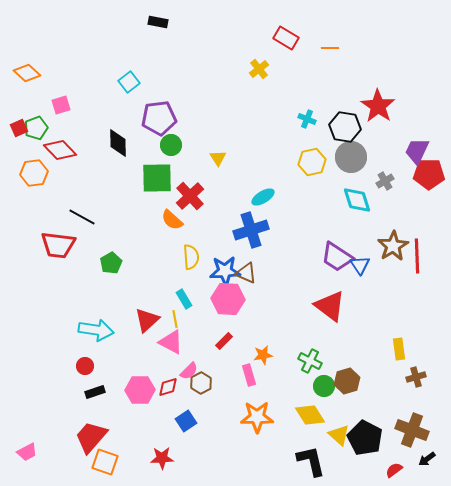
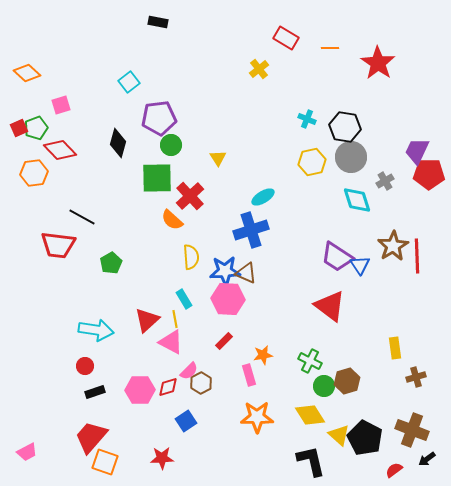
red star at (378, 106): moved 43 px up
black diamond at (118, 143): rotated 16 degrees clockwise
yellow rectangle at (399, 349): moved 4 px left, 1 px up
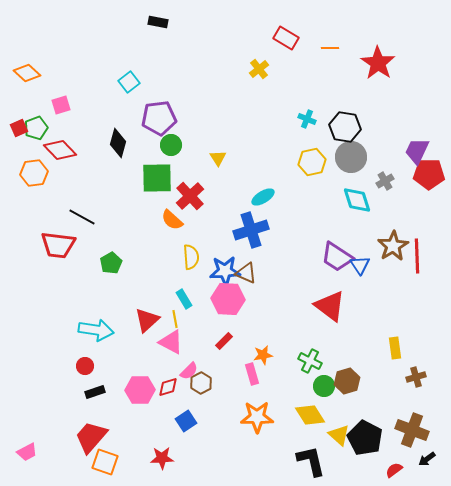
pink rectangle at (249, 375): moved 3 px right, 1 px up
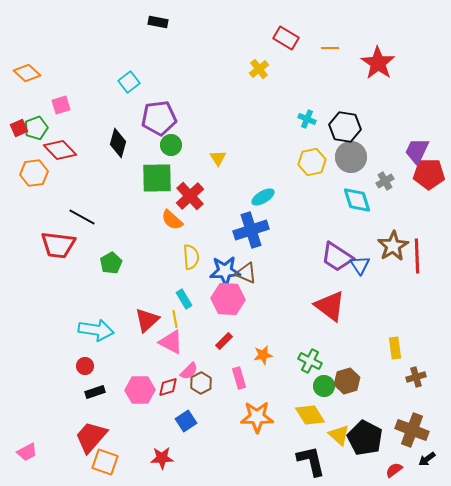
pink rectangle at (252, 374): moved 13 px left, 4 px down
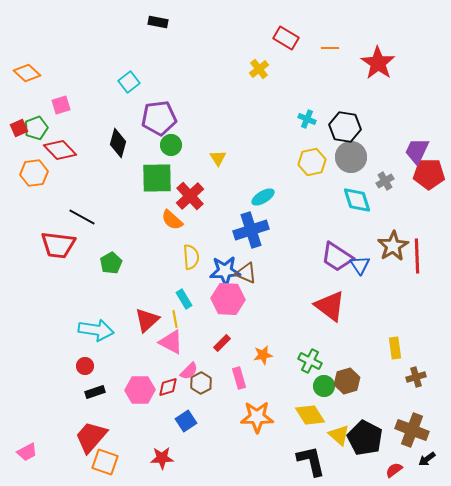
red rectangle at (224, 341): moved 2 px left, 2 px down
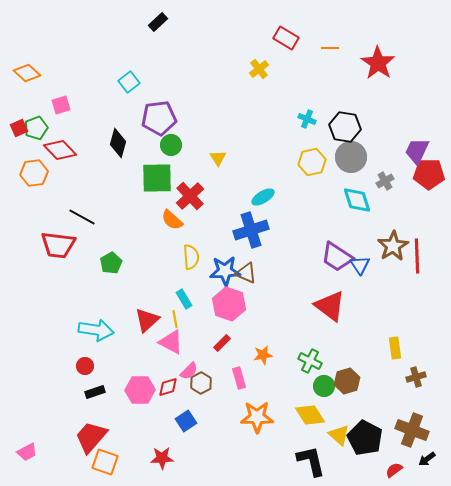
black rectangle at (158, 22): rotated 54 degrees counterclockwise
pink hexagon at (228, 299): moved 1 px right, 5 px down; rotated 16 degrees clockwise
